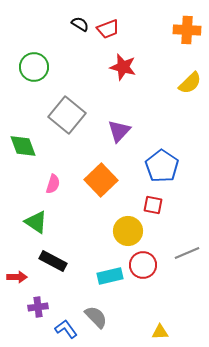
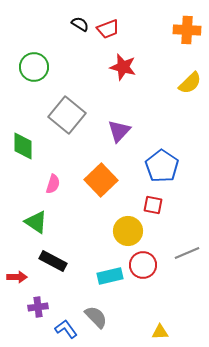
green diamond: rotated 20 degrees clockwise
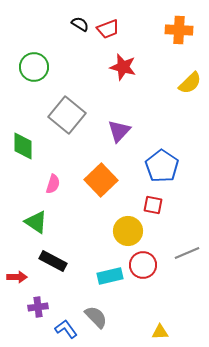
orange cross: moved 8 px left
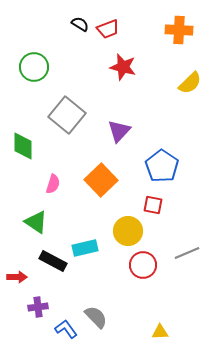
cyan rectangle: moved 25 px left, 28 px up
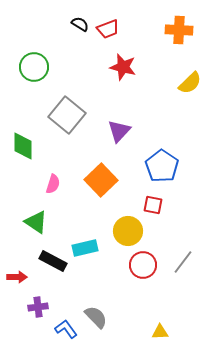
gray line: moved 4 px left, 9 px down; rotated 30 degrees counterclockwise
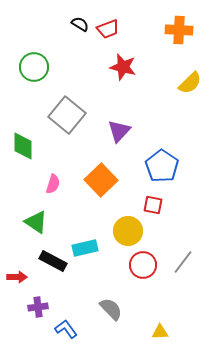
gray semicircle: moved 15 px right, 8 px up
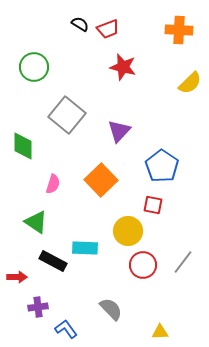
cyan rectangle: rotated 15 degrees clockwise
